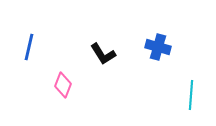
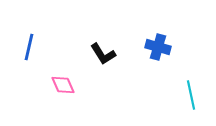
pink diamond: rotated 45 degrees counterclockwise
cyan line: rotated 16 degrees counterclockwise
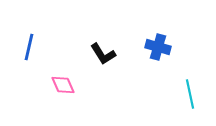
cyan line: moved 1 px left, 1 px up
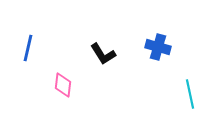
blue line: moved 1 px left, 1 px down
pink diamond: rotated 30 degrees clockwise
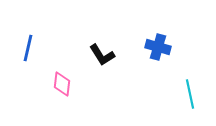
black L-shape: moved 1 px left, 1 px down
pink diamond: moved 1 px left, 1 px up
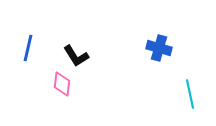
blue cross: moved 1 px right, 1 px down
black L-shape: moved 26 px left, 1 px down
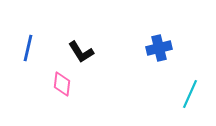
blue cross: rotated 30 degrees counterclockwise
black L-shape: moved 5 px right, 4 px up
cyan line: rotated 36 degrees clockwise
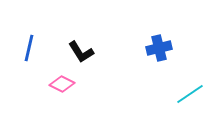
blue line: moved 1 px right
pink diamond: rotated 70 degrees counterclockwise
cyan line: rotated 32 degrees clockwise
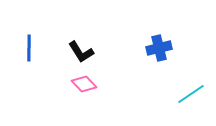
blue line: rotated 12 degrees counterclockwise
pink diamond: moved 22 px right; rotated 20 degrees clockwise
cyan line: moved 1 px right
